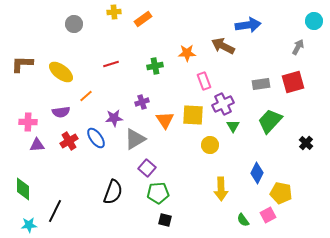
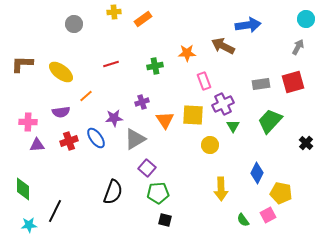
cyan circle at (314, 21): moved 8 px left, 2 px up
red cross at (69, 141): rotated 12 degrees clockwise
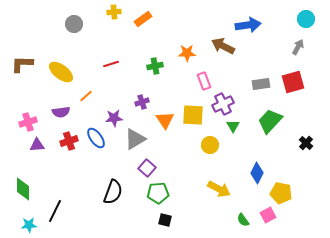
pink cross at (28, 122): rotated 18 degrees counterclockwise
yellow arrow at (221, 189): moved 2 px left; rotated 60 degrees counterclockwise
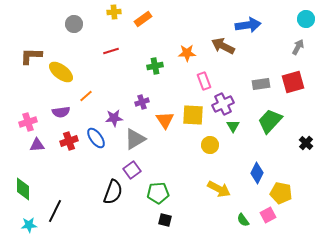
brown L-shape at (22, 64): moved 9 px right, 8 px up
red line at (111, 64): moved 13 px up
purple square at (147, 168): moved 15 px left, 2 px down; rotated 12 degrees clockwise
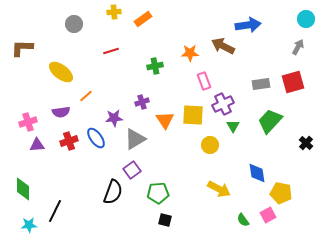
orange star at (187, 53): moved 3 px right
brown L-shape at (31, 56): moved 9 px left, 8 px up
blue diamond at (257, 173): rotated 35 degrees counterclockwise
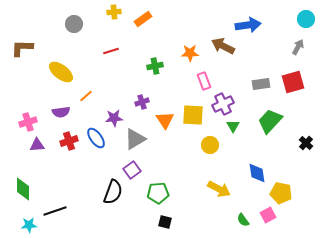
black line at (55, 211): rotated 45 degrees clockwise
black square at (165, 220): moved 2 px down
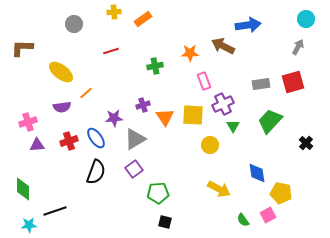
orange line at (86, 96): moved 3 px up
purple cross at (142, 102): moved 1 px right, 3 px down
purple semicircle at (61, 112): moved 1 px right, 5 px up
orange triangle at (165, 120): moved 3 px up
purple square at (132, 170): moved 2 px right, 1 px up
black semicircle at (113, 192): moved 17 px left, 20 px up
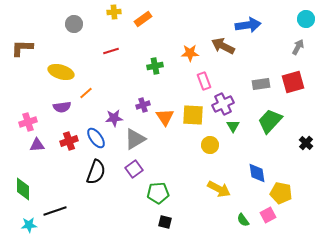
yellow ellipse at (61, 72): rotated 20 degrees counterclockwise
